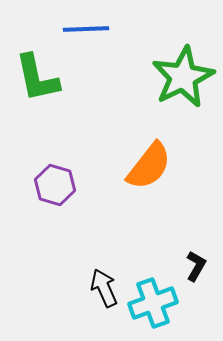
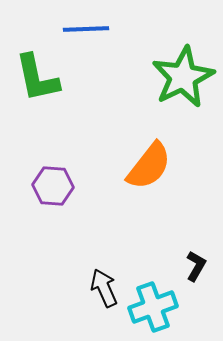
purple hexagon: moved 2 px left, 1 px down; rotated 12 degrees counterclockwise
cyan cross: moved 4 px down
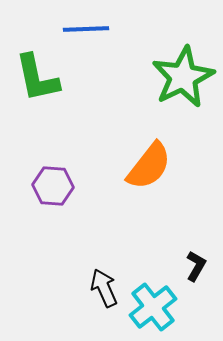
cyan cross: rotated 18 degrees counterclockwise
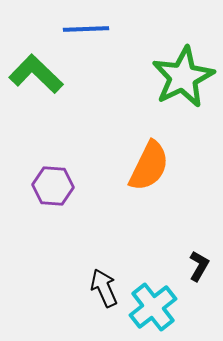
green L-shape: moved 1 px left, 4 px up; rotated 146 degrees clockwise
orange semicircle: rotated 12 degrees counterclockwise
black L-shape: moved 3 px right
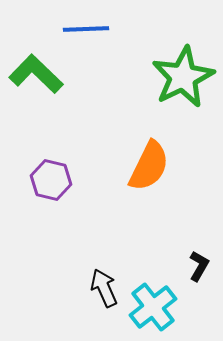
purple hexagon: moved 2 px left, 6 px up; rotated 9 degrees clockwise
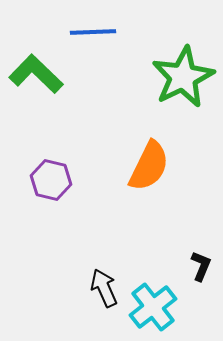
blue line: moved 7 px right, 3 px down
black L-shape: moved 2 px right; rotated 8 degrees counterclockwise
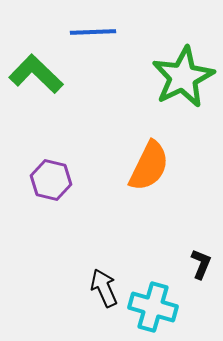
black L-shape: moved 2 px up
cyan cross: rotated 36 degrees counterclockwise
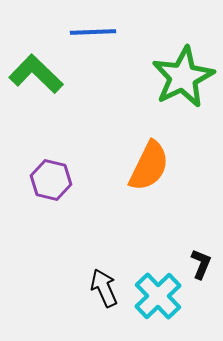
cyan cross: moved 5 px right, 11 px up; rotated 30 degrees clockwise
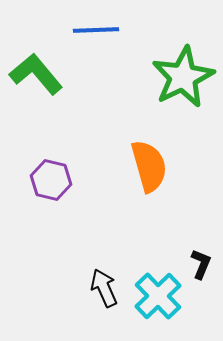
blue line: moved 3 px right, 2 px up
green L-shape: rotated 6 degrees clockwise
orange semicircle: rotated 42 degrees counterclockwise
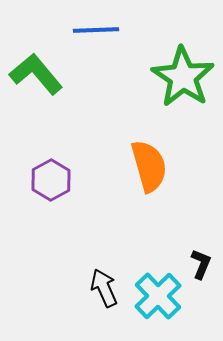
green star: rotated 12 degrees counterclockwise
purple hexagon: rotated 18 degrees clockwise
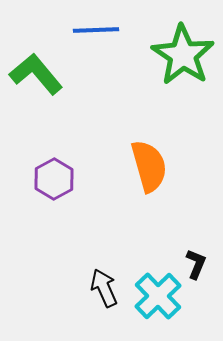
green star: moved 22 px up
purple hexagon: moved 3 px right, 1 px up
black L-shape: moved 5 px left
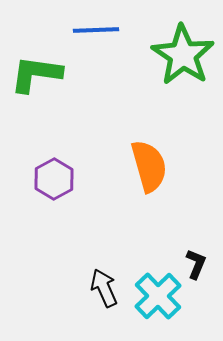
green L-shape: rotated 42 degrees counterclockwise
